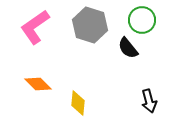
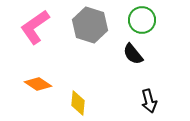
black semicircle: moved 5 px right, 6 px down
orange diamond: rotated 12 degrees counterclockwise
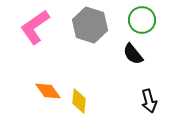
orange diamond: moved 10 px right, 7 px down; rotated 20 degrees clockwise
yellow diamond: moved 1 px right, 2 px up
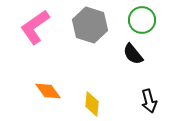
yellow diamond: moved 13 px right, 3 px down
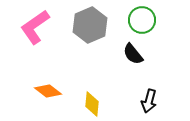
gray hexagon: rotated 20 degrees clockwise
orange diamond: rotated 16 degrees counterclockwise
black arrow: rotated 30 degrees clockwise
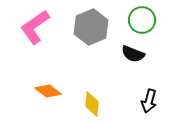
gray hexagon: moved 1 px right, 2 px down
black semicircle: rotated 30 degrees counterclockwise
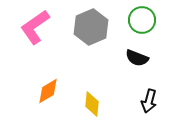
black semicircle: moved 4 px right, 4 px down
orange diamond: rotated 68 degrees counterclockwise
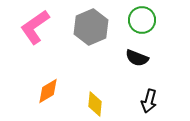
yellow diamond: moved 3 px right
